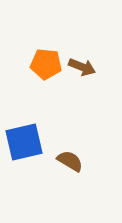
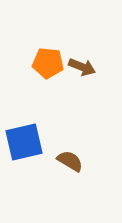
orange pentagon: moved 2 px right, 1 px up
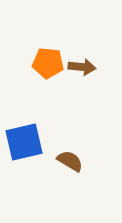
brown arrow: rotated 16 degrees counterclockwise
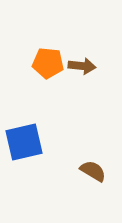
brown arrow: moved 1 px up
brown semicircle: moved 23 px right, 10 px down
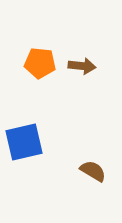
orange pentagon: moved 8 px left
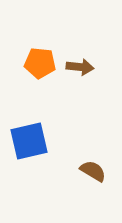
brown arrow: moved 2 px left, 1 px down
blue square: moved 5 px right, 1 px up
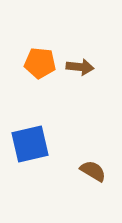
blue square: moved 1 px right, 3 px down
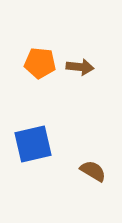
blue square: moved 3 px right
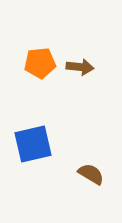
orange pentagon: rotated 12 degrees counterclockwise
brown semicircle: moved 2 px left, 3 px down
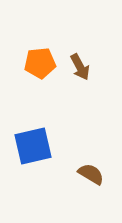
brown arrow: rotated 56 degrees clockwise
blue square: moved 2 px down
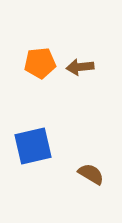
brown arrow: rotated 112 degrees clockwise
